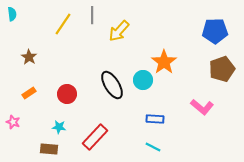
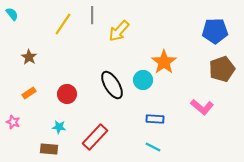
cyan semicircle: rotated 32 degrees counterclockwise
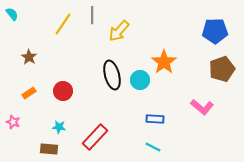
cyan circle: moved 3 px left
black ellipse: moved 10 px up; rotated 16 degrees clockwise
red circle: moved 4 px left, 3 px up
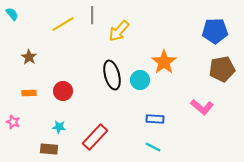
yellow line: rotated 25 degrees clockwise
brown pentagon: rotated 10 degrees clockwise
orange rectangle: rotated 32 degrees clockwise
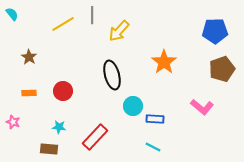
brown pentagon: rotated 10 degrees counterclockwise
cyan circle: moved 7 px left, 26 px down
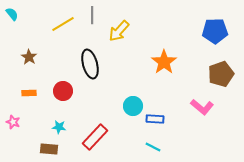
brown pentagon: moved 1 px left, 5 px down
black ellipse: moved 22 px left, 11 px up
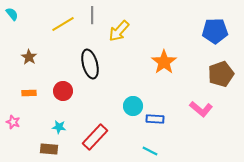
pink L-shape: moved 1 px left, 2 px down
cyan line: moved 3 px left, 4 px down
